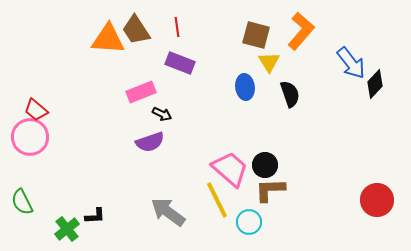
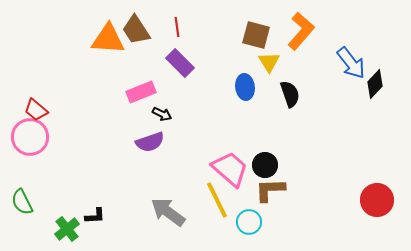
purple rectangle: rotated 24 degrees clockwise
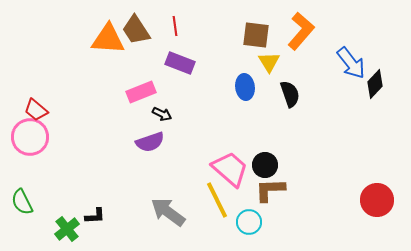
red line: moved 2 px left, 1 px up
brown square: rotated 8 degrees counterclockwise
purple rectangle: rotated 24 degrees counterclockwise
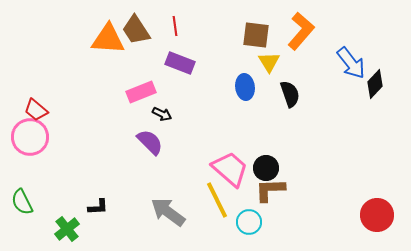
purple semicircle: rotated 116 degrees counterclockwise
black circle: moved 1 px right, 3 px down
red circle: moved 15 px down
black L-shape: moved 3 px right, 9 px up
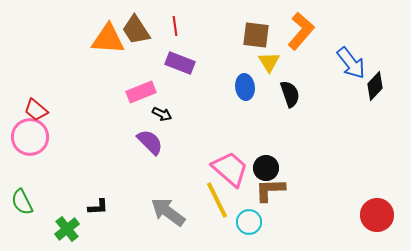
black diamond: moved 2 px down
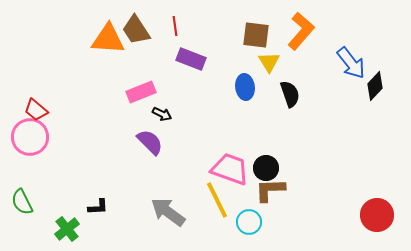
purple rectangle: moved 11 px right, 4 px up
pink trapezoid: rotated 21 degrees counterclockwise
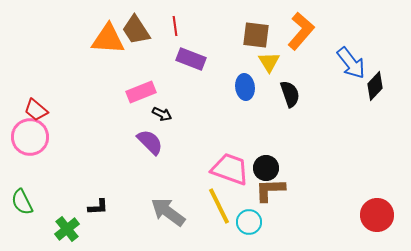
yellow line: moved 2 px right, 6 px down
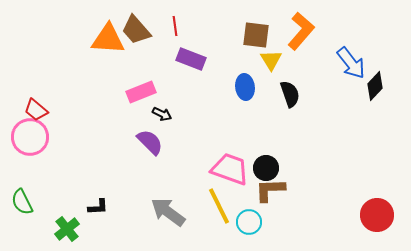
brown trapezoid: rotated 8 degrees counterclockwise
yellow triangle: moved 2 px right, 2 px up
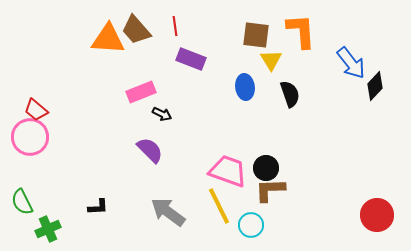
orange L-shape: rotated 45 degrees counterclockwise
purple semicircle: moved 8 px down
pink trapezoid: moved 2 px left, 2 px down
cyan circle: moved 2 px right, 3 px down
green cross: moved 19 px left; rotated 15 degrees clockwise
